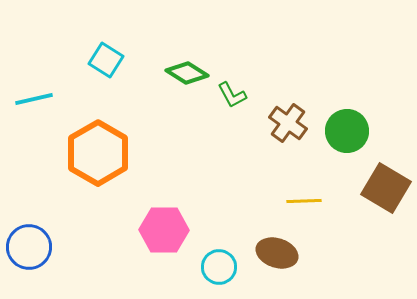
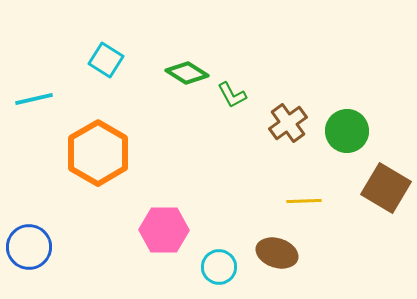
brown cross: rotated 18 degrees clockwise
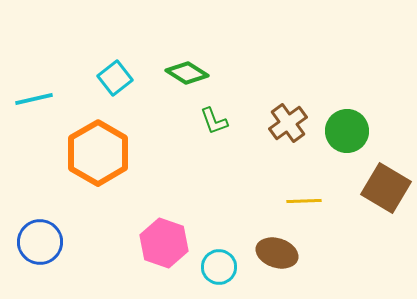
cyan square: moved 9 px right, 18 px down; rotated 20 degrees clockwise
green L-shape: moved 18 px left, 26 px down; rotated 8 degrees clockwise
pink hexagon: moved 13 px down; rotated 18 degrees clockwise
blue circle: moved 11 px right, 5 px up
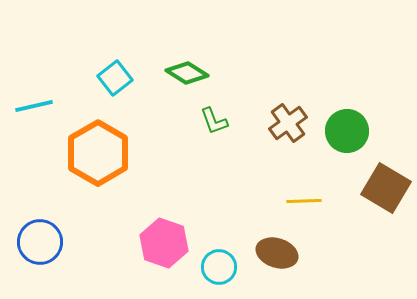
cyan line: moved 7 px down
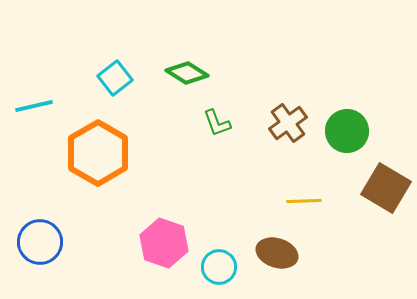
green L-shape: moved 3 px right, 2 px down
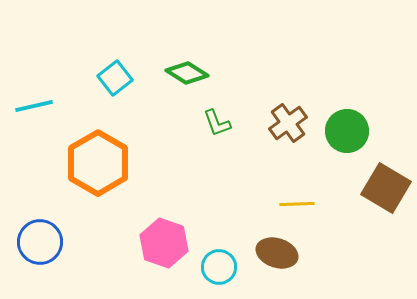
orange hexagon: moved 10 px down
yellow line: moved 7 px left, 3 px down
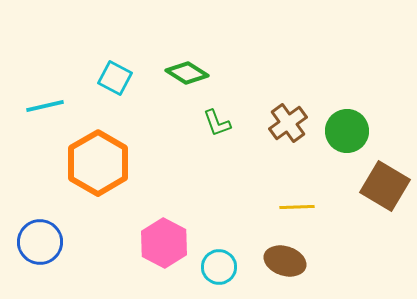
cyan square: rotated 24 degrees counterclockwise
cyan line: moved 11 px right
brown square: moved 1 px left, 2 px up
yellow line: moved 3 px down
pink hexagon: rotated 9 degrees clockwise
brown ellipse: moved 8 px right, 8 px down
